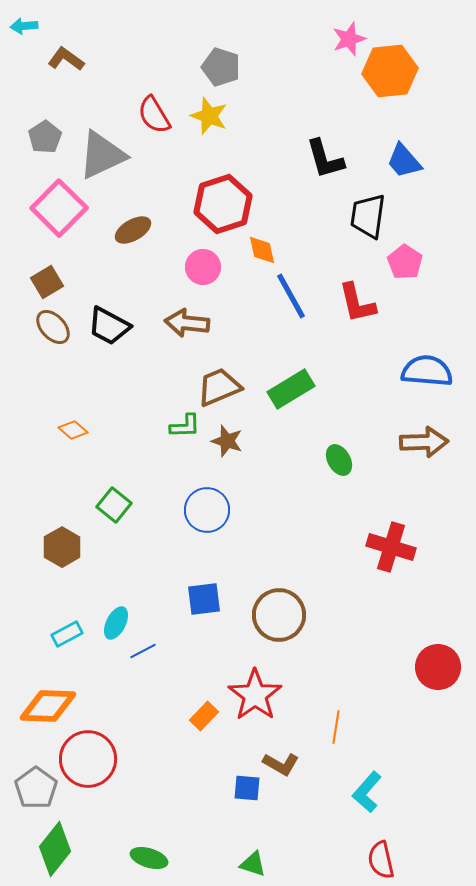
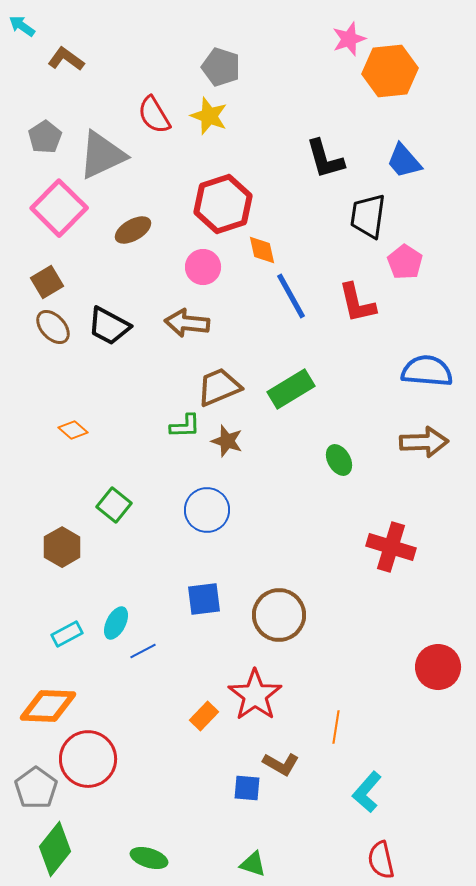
cyan arrow at (24, 26): moved 2 px left; rotated 40 degrees clockwise
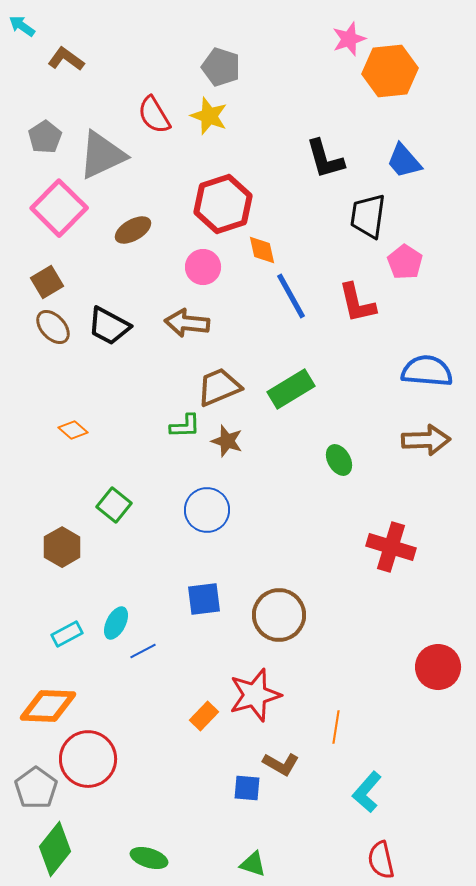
brown arrow at (424, 442): moved 2 px right, 2 px up
red star at (255, 695): rotated 20 degrees clockwise
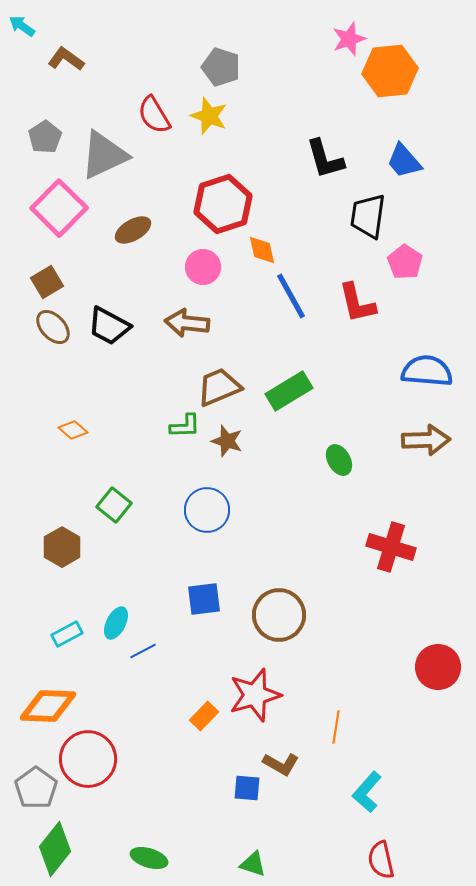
gray triangle at (102, 155): moved 2 px right
green rectangle at (291, 389): moved 2 px left, 2 px down
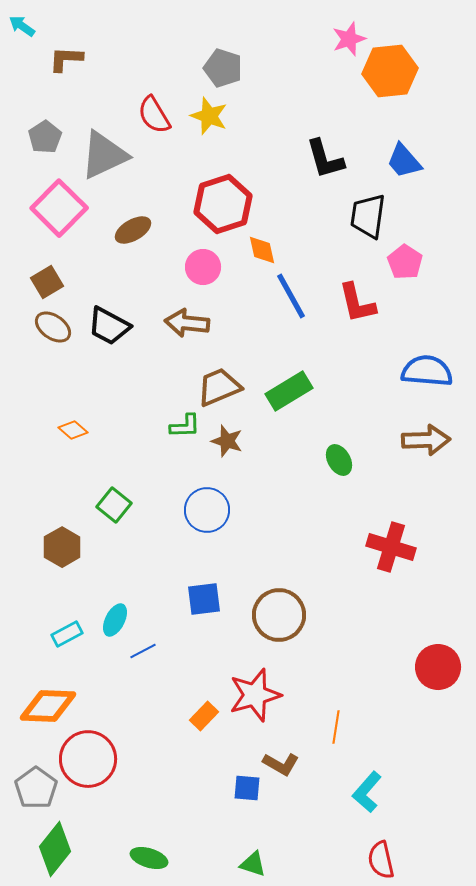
brown L-shape at (66, 59): rotated 33 degrees counterclockwise
gray pentagon at (221, 67): moved 2 px right, 1 px down
brown ellipse at (53, 327): rotated 12 degrees counterclockwise
cyan ellipse at (116, 623): moved 1 px left, 3 px up
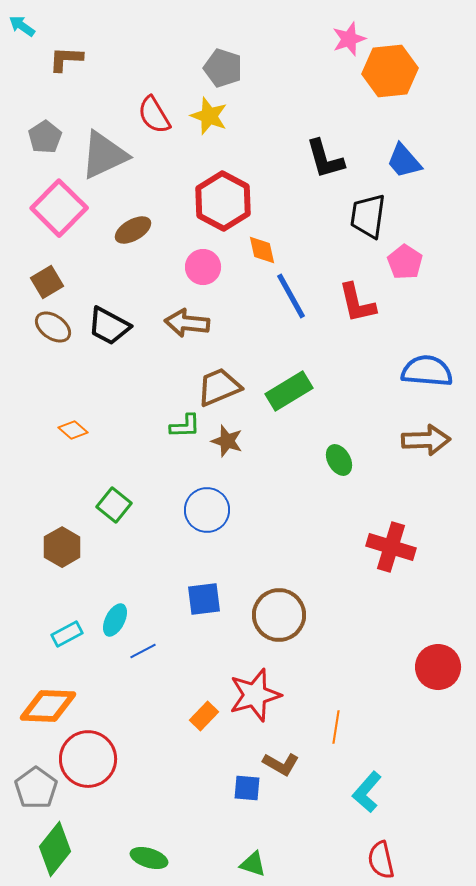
red hexagon at (223, 204): moved 3 px up; rotated 14 degrees counterclockwise
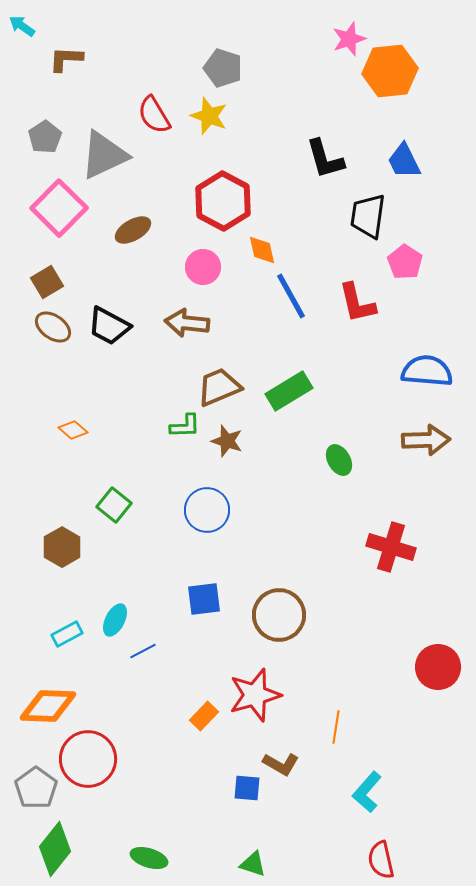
blue trapezoid at (404, 161): rotated 15 degrees clockwise
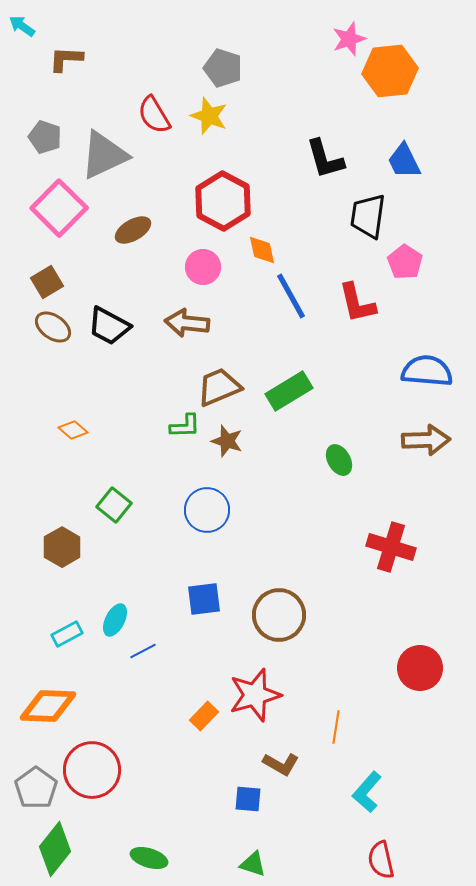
gray pentagon at (45, 137): rotated 20 degrees counterclockwise
red circle at (438, 667): moved 18 px left, 1 px down
red circle at (88, 759): moved 4 px right, 11 px down
blue square at (247, 788): moved 1 px right, 11 px down
